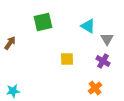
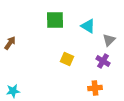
green square: moved 12 px right, 2 px up; rotated 12 degrees clockwise
gray triangle: moved 2 px right, 1 px down; rotated 16 degrees clockwise
yellow square: rotated 24 degrees clockwise
orange cross: rotated 32 degrees clockwise
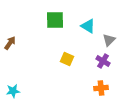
orange cross: moved 6 px right
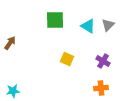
gray triangle: moved 1 px left, 15 px up
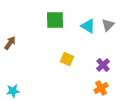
purple cross: moved 4 px down; rotated 16 degrees clockwise
orange cross: rotated 24 degrees counterclockwise
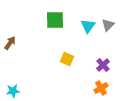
cyan triangle: rotated 35 degrees clockwise
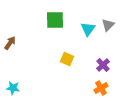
cyan triangle: moved 3 px down
cyan star: moved 3 px up; rotated 16 degrees clockwise
